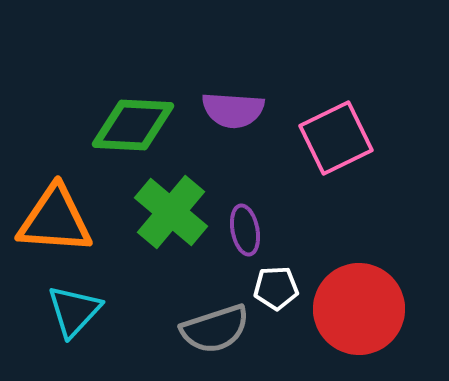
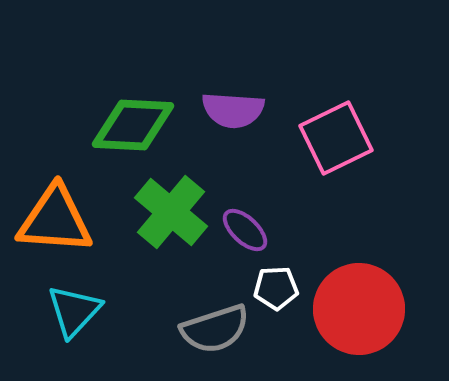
purple ellipse: rotated 36 degrees counterclockwise
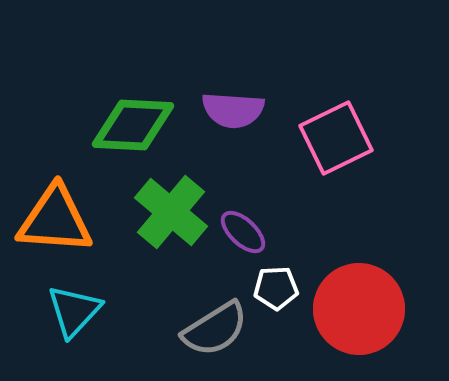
purple ellipse: moved 2 px left, 2 px down
gray semicircle: rotated 14 degrees counterclockwise
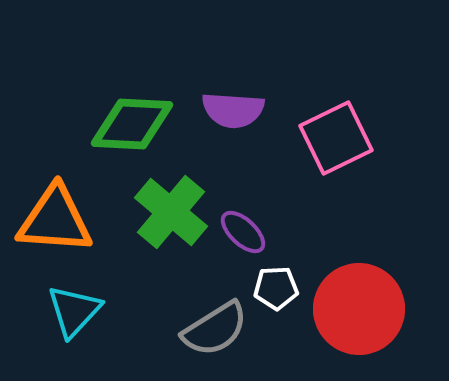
green diamond: moved 1 px left, 1 px up
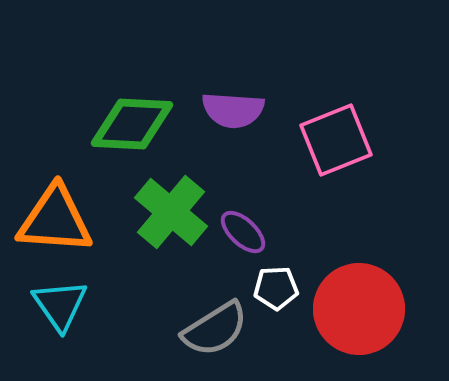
pink square: moved 2 px down; rotated 4 degrees clockwise
cyan triangle: moved 14 px left, 6 px up; rotated 18 degrees counterclockwise
